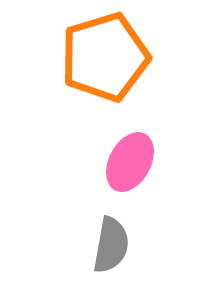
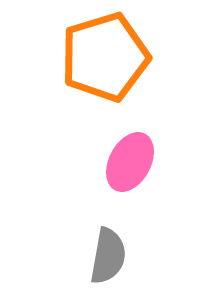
gray semicircle: moved 3 px left, 11 px down
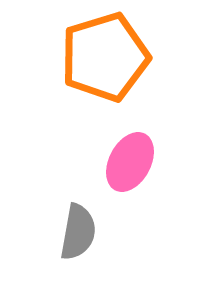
gray semicircle: moved 30 px left, 24 px up
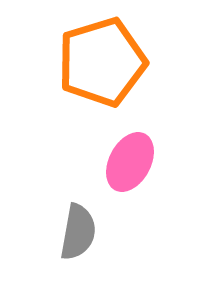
orange pentagon: moved 3 px left, 5 px down
